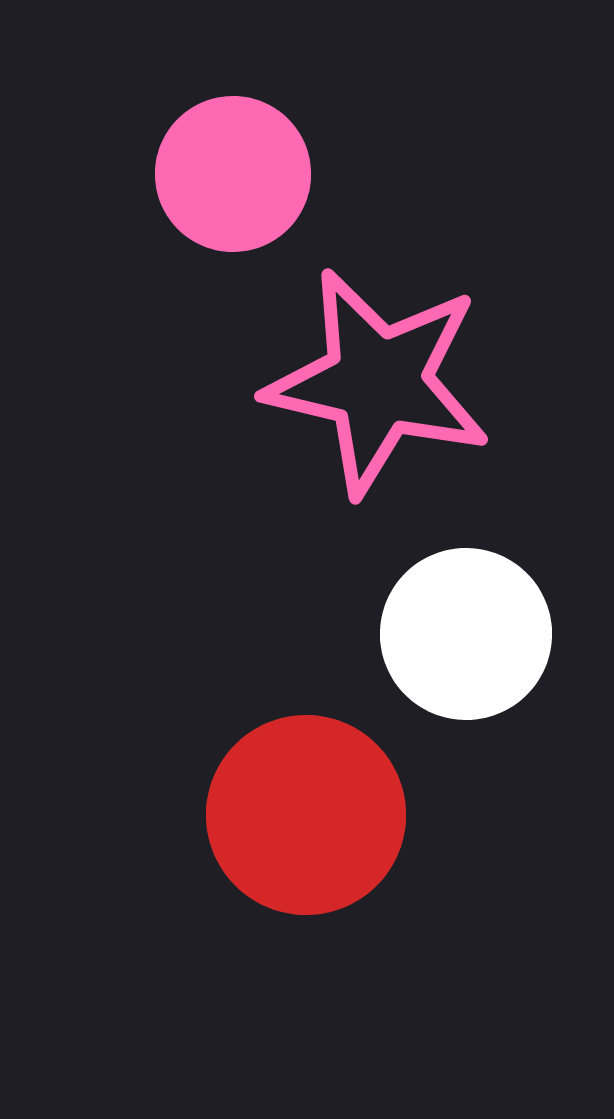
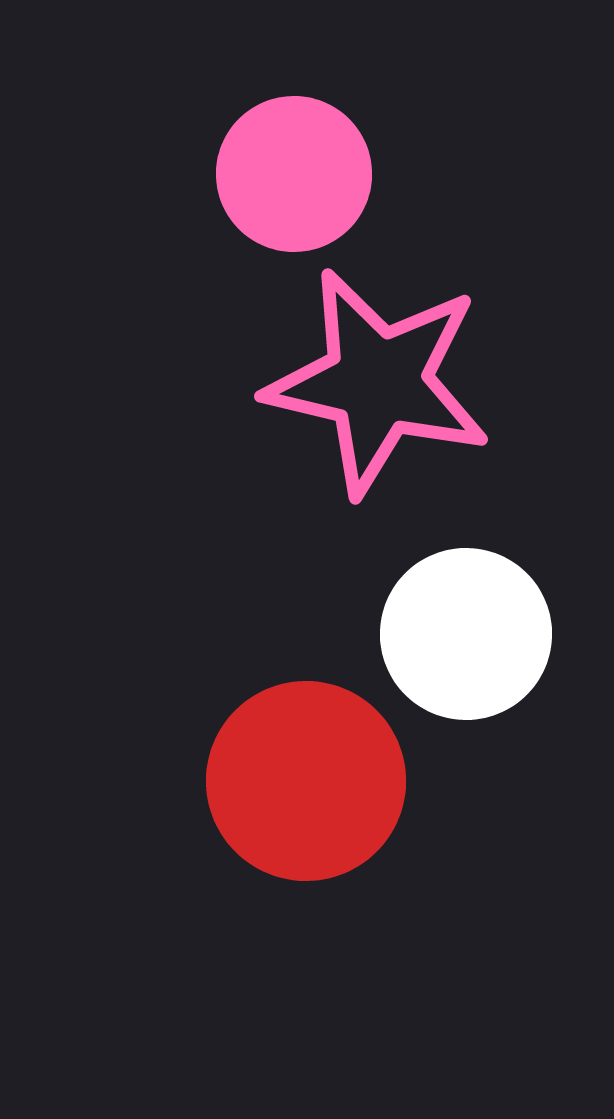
pink circle: moved 61 px right
red circle: moved 34 px up
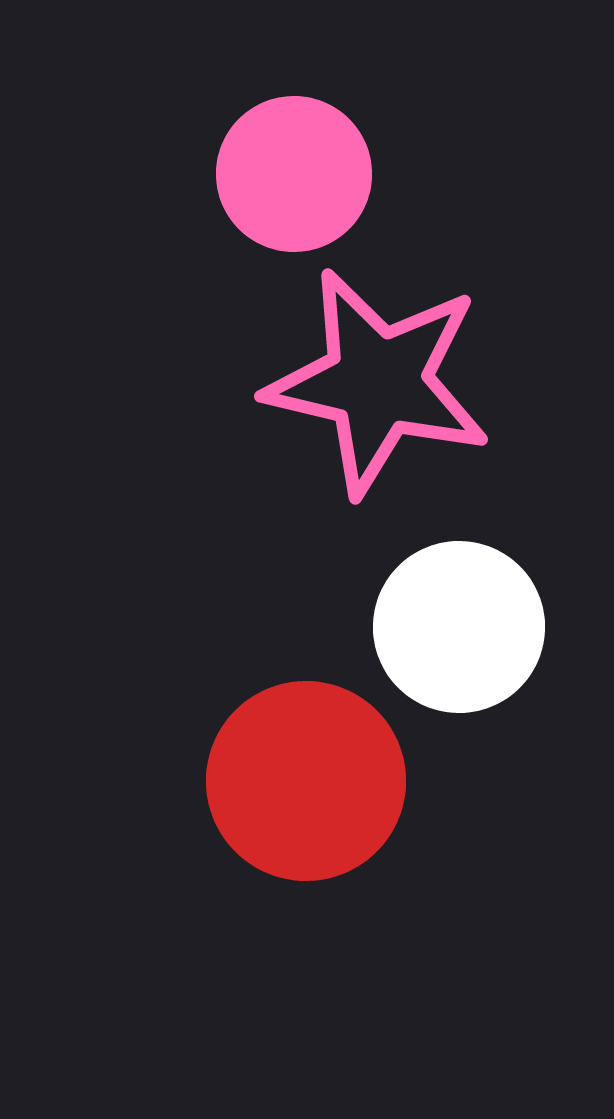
white circle: moved 7 px left, 7 px up
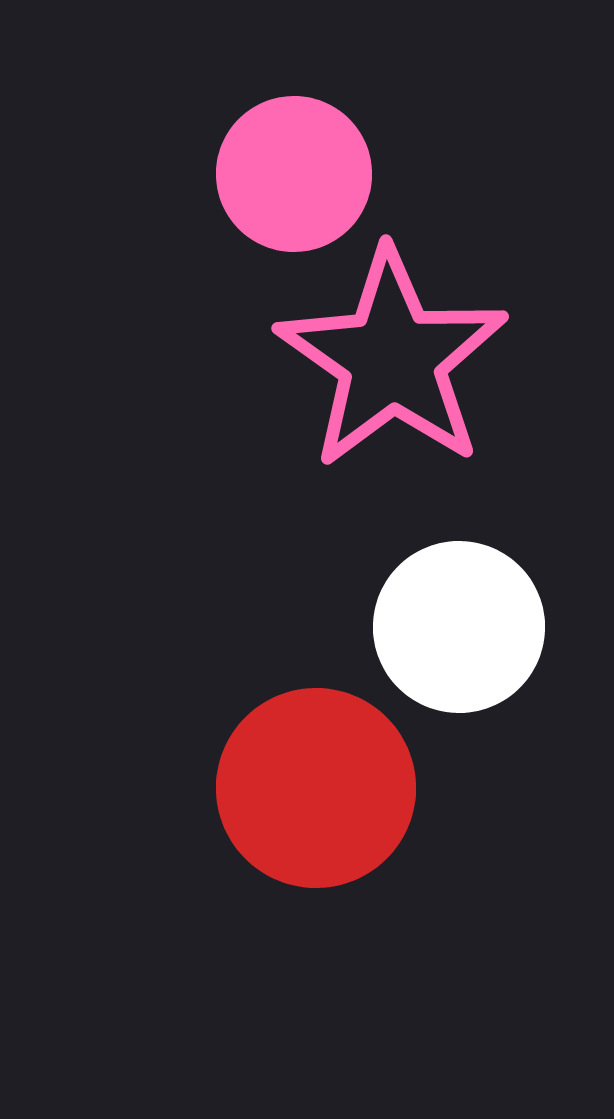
pink star: moved 14 px right, 23 px up; rotated 22 degrees clockwise
red circle: moved 10 px right, 7 px down
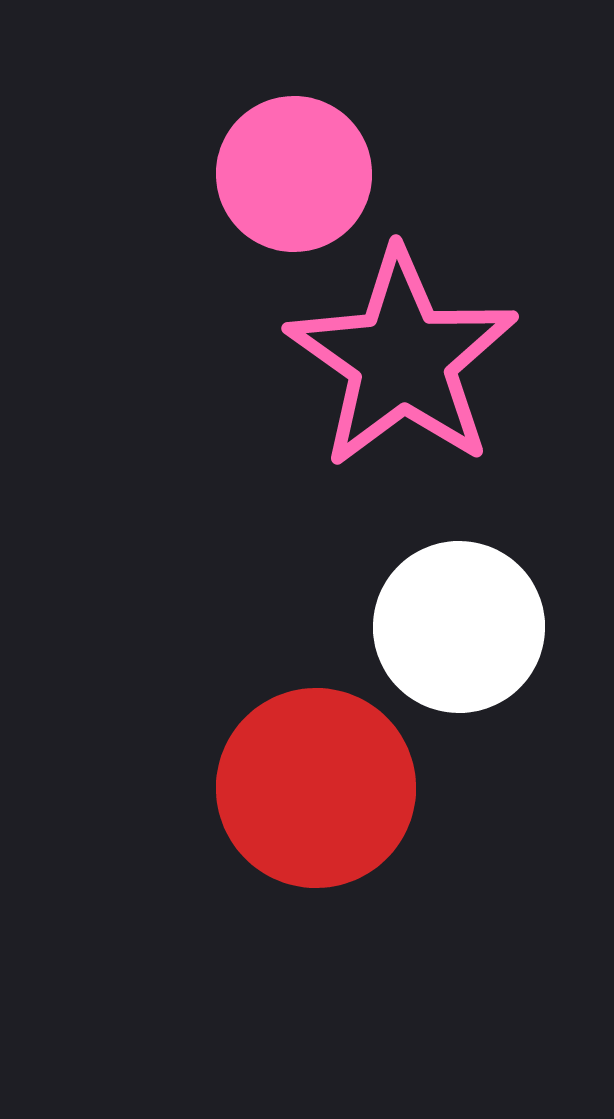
pink star: moved 10 px right
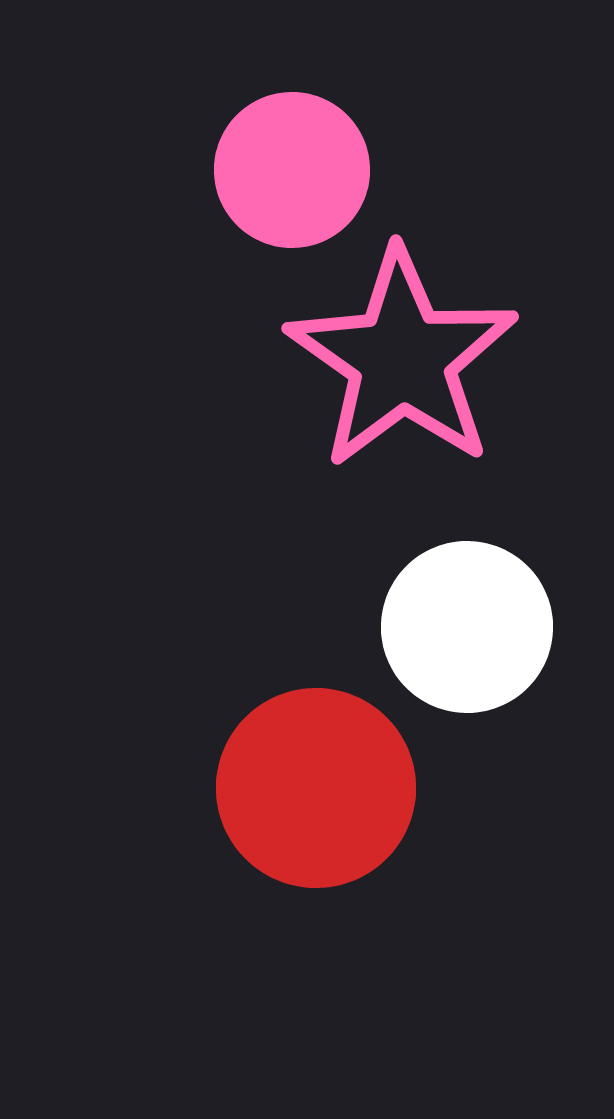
pink circle: moved 2 px left, 4 px up
white circle: moved 8 px right
